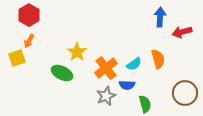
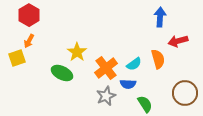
red arrow: moved 4 px left, 9 px down
blue semicircle: moved 1 px right, 1 px up
green semicircle: rotated 18 degrees counterclockwise
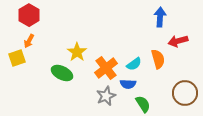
green semicircle: moved 2 px left
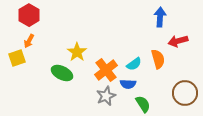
orange cross: moved 2 px down
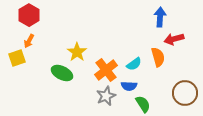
red arrow: moved 4 px left, 2 px up
orange semicircle: moved 2 px up
blue semicircle: moved 1 px right, 2 px down
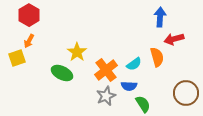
orange semicircle: moved 1 px left
brown circle: moved 1 px right
